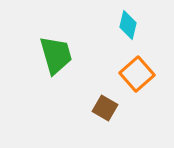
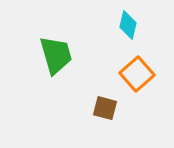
brown square: rotated 15 degrees counterclockwise
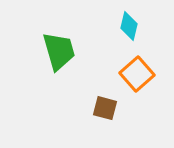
cyan diamond: moved 1 px right, 1 px down
green trapezoid: moved 3 px right, 4 px up
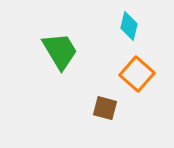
green trapezoid: moved 1 px right; rotated 15 degrees counterclockwise
orange square: rotated 8 degrees counterclockwise
